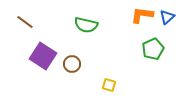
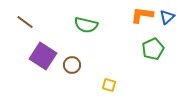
brown circle: moved 1 px down
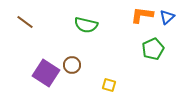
purple square: moved 3 px right, 17 px down
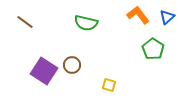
orange L-shape: moved 4 px left; rotated 45 degrees clockwise
green semicircle: moved 2 px up
green pentagon: rotated 15 degrees counterclockwise
purple square: moved 2 px left, 2 px up
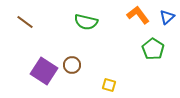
green semicircle: moved 1 px up
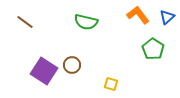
yellow square: moved 2 px right, 1 px up
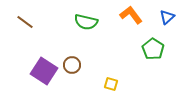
orange L-shape: moved 7 px left
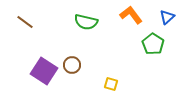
green pentagon: moved 5 px up
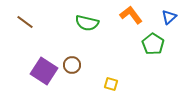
blue triangle: moved 2 px right
green semicircle: moved 1 px right, 1 px down
